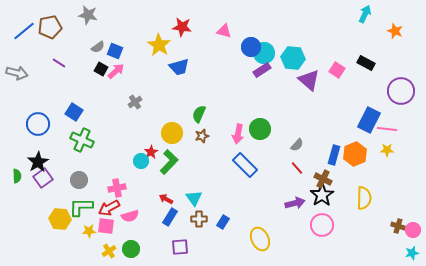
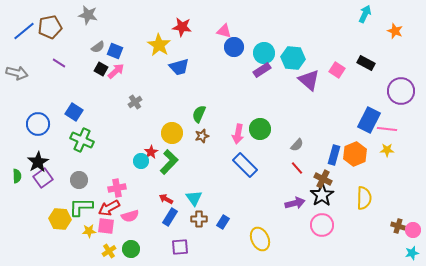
blue circle at (251, 47): moved 17 px left
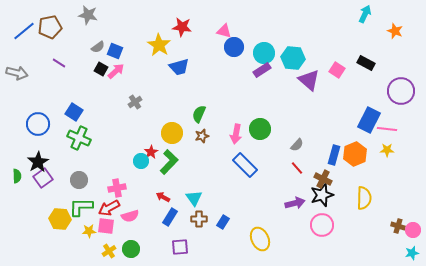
pink arrow at (238, 134): moved 2 px left
green cross at (82, 140): moved 3 px left, 2 px up
black star at (322, 195): rotated 15 degrees clockwise
red arrow at (166, 199): moved 3 px left, 2 px up
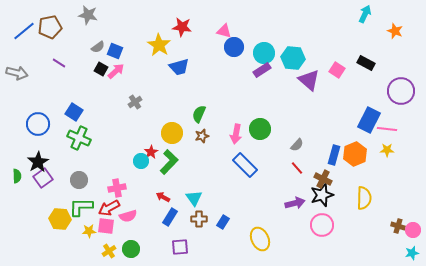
pink semicircle at (130, 216): moved 2 px left
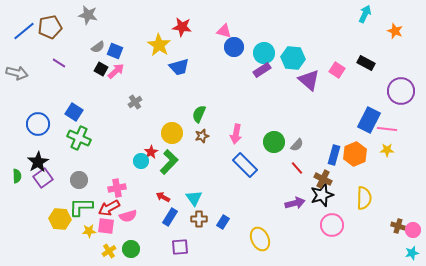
green circle at (260, 129): moved 14 px right, 13 px down
pink circle at (322, 225): moved 10 px right
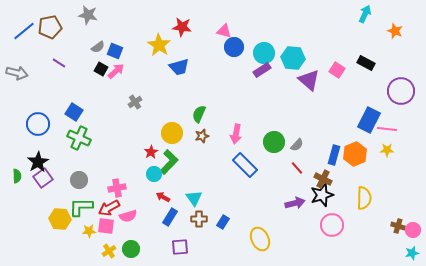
cyan circle at (141, 161): moved 13 px right, 13 px down
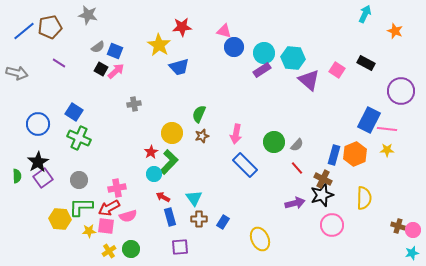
red star at (182, 27): rotated 12 degrees counterclockwise
gray cross at (135, 102): moved 1 px left, 2 px down; rotated 24 degrees clockwise
blue rectangle at (170, 217): rotated 48 degrees counterclockwise
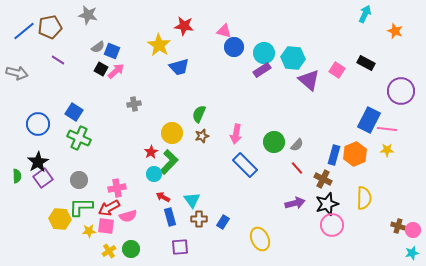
red star at (182, 27): moved 2 px right, 1 px up; rotated 12 degrees clockwise
blue square at (115, 51): moved 3 px left
purple line at (59, 63): moved 1 px left, 3 px up
black star at (322, 195): moved 5 px right, 9 px down
cyan triangle at (194, 198): moved 2 px left, 2 px down
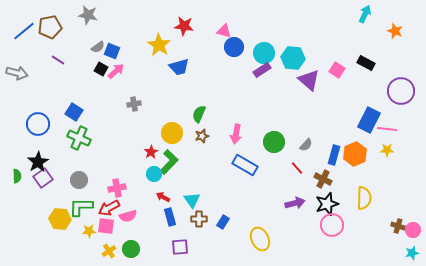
gray semicircle at (297, 145): moved 9 px right
blue rectangle at (245, 165): rotated 15 degrees counterclockwise
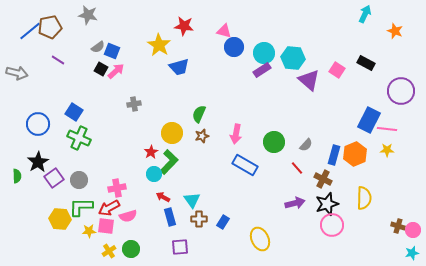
blue line at (24, 31): moved 6 px right
purple square at (43, 178): moved 11 px right
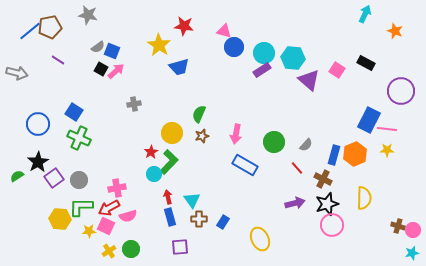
green semicircle at (17, 176): rotated 120 degrees counterclockwise
red arrow at (163, 197): moved 5 px right; rotated 48 degrees clockwise
pink square at (106, 226): rotated 18 degrees clockwise
